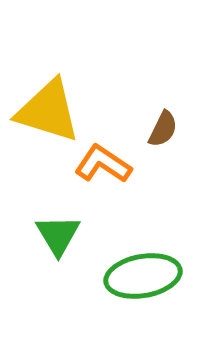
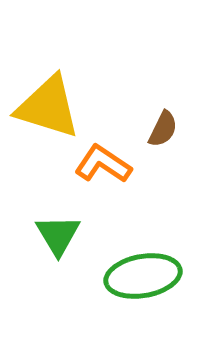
yellow triangle: moved 4 px up
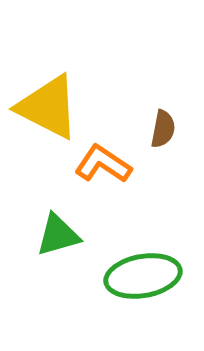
yellow triangle: rotated 10 degrees clockwise
brown semicircle: rotated 15 degrees counterclockwise
green triangle: rotated 45 degrees clockwise
